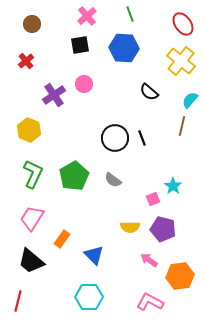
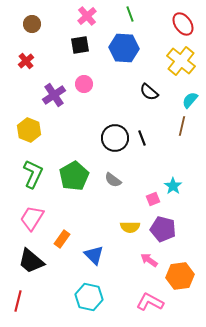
cyan hexagon: rotated 12 degrees clockwise
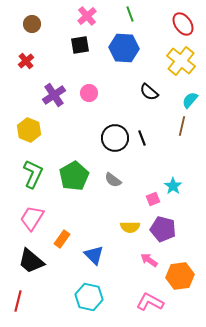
pink circle: moved 5 px right, 9 px down
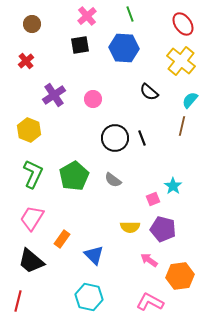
pink circle: moved 4 px right, 6 px down
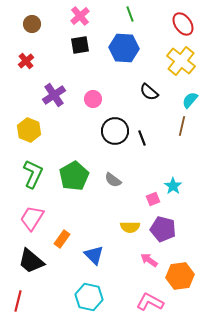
pink cross: moved 7 px left
black circle: moved 7 px up
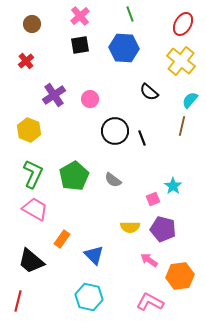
red ellipse: rotated 65 degrees clockwise
pink circle: moved 3 px left
pink trapezoid: moved 3 px right, 9 px up; rotated 88 degrees clockwise
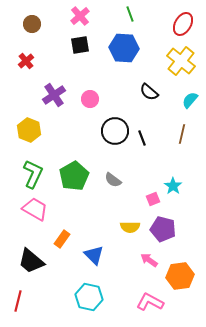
brown line: moved 8 px down
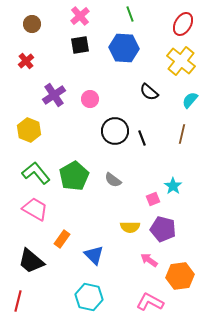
green L-shape: moved 3 px right, 1 px up; rotated 64 degrees counterclockwise
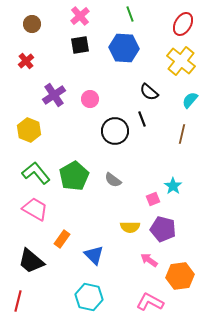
black line: moved 19 px up
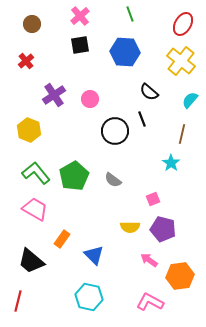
blue hexagon: moved 1 px right, 4 px down
cyan star: moved 2 px left, 23 px up
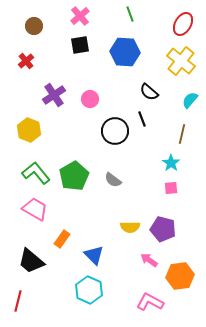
brown circle: moved 2 px right, 2 px down
pink square: moved 18 px right, 11 px up; rotated 16 degrees clockwise
cyan hexagon: moved 7 px up; rotated 12 degrees clockwise
